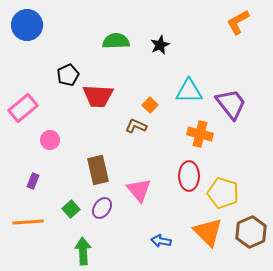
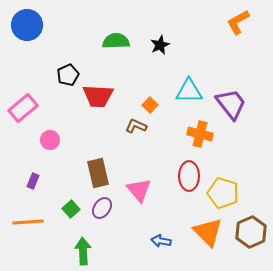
brown rectangle: moved 3 px down
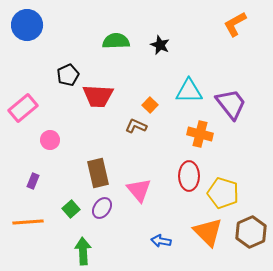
orange L-shape: moved 3 px left, 2 px down
black star: rotated 24 degrees counterclockwise
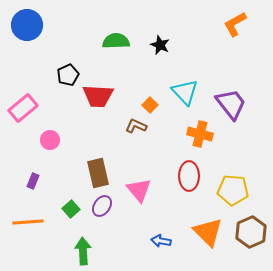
cyan triangle: moved 4 px left, 1 px down; rotated 48 degrees clockwise
yellow pentagon: moved 10 px right, 3 px up; rotated 12 degrees counterclockwise
purple ellipse: moved 2 px up
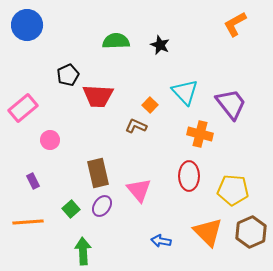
purple rectangle: rotated 49 degrees counterclockwise
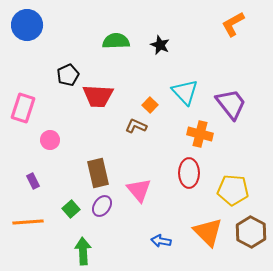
orange L-shape: moved 2 px left
pink rectangle: rotated 32 degrees counterclockwise
red ellipse: moved 3 px up
brown hexagon: rotated 8 degrees counterclockwise
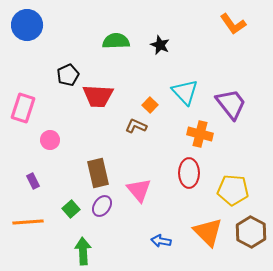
orange L-shape: rotated 96 degrees counterclockwise
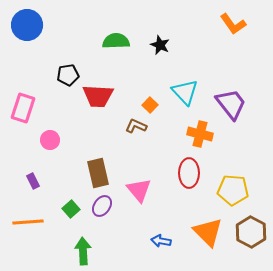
black pentagon: rotated 15 degrees clockwise
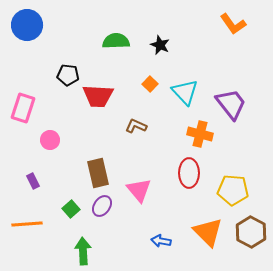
black pentagon: rotated 15 degrees clockwise
orange square: moved 21 px up
orange line: moved 1 px left, 2 px down
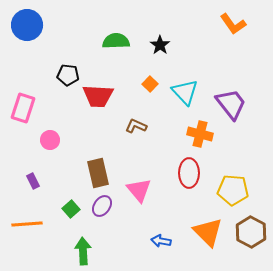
black star: rotated 12 degrees clockwise
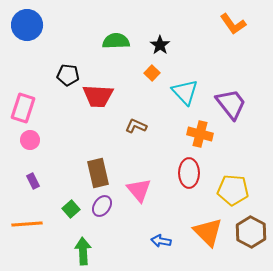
orange square: moved 2 px right, 11 px up
pink circle: moved 20 px left
